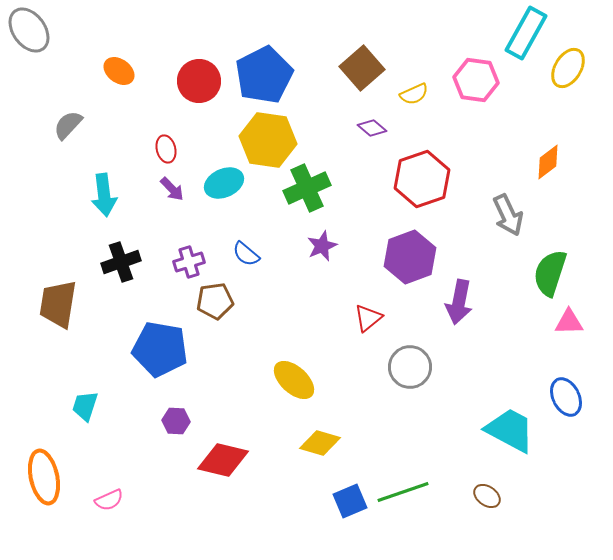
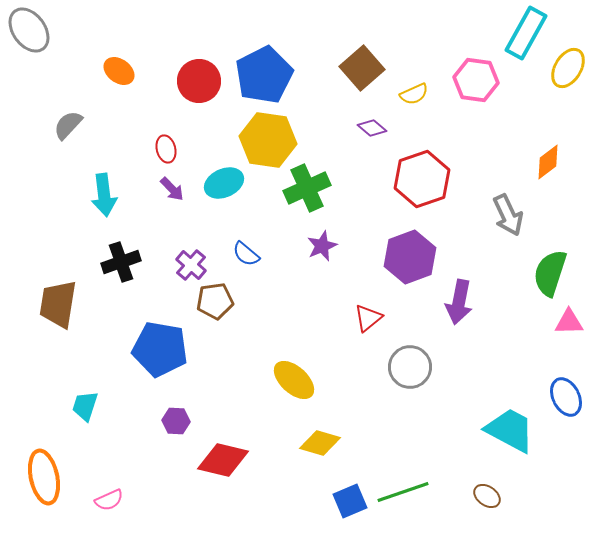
purple cross at (189, 262): moved 2 px right, 3 px down; rotated 32 degrees counterclockwise
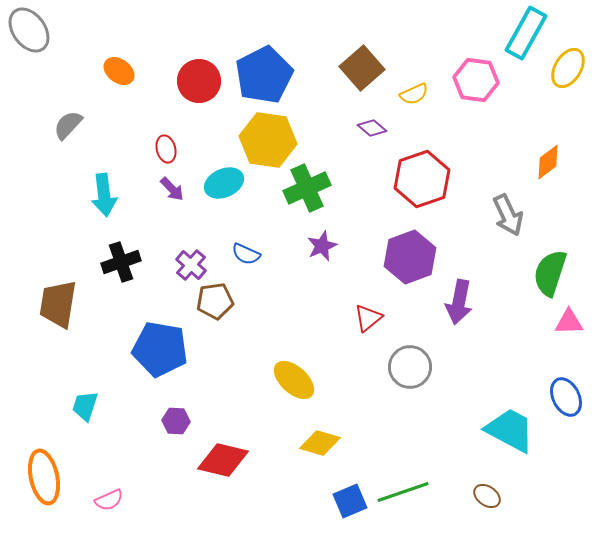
blue semicircle at (246, 254): rotated 16 degrees counterclockwise
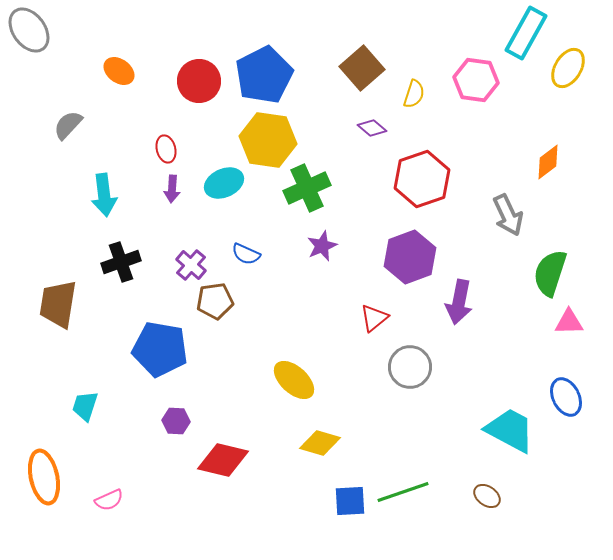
yellow semicircle at (414, 94): rotated 48 degrees counterclockwise
purple arrow at (172, 189): rotated 48 degrees clockwise
red triangle at (368, 318): moved 6 px right
blue square at (350, 501): rotated 20 degrees clockwise
